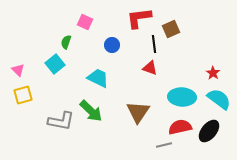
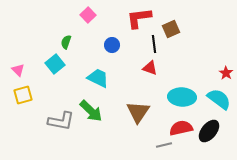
pink square: moved 3 px right, 7 px up; rotated 21 degrees clockwise
red star: moved 13 px right
red semicircle: moved 1 px right, 1 px down
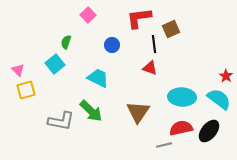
red star: moved 3 px down
yellow square: moved 3 px right, 5 px up
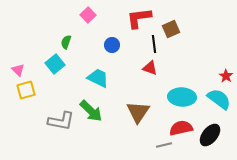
black ellipse: moved 1 px right, 4 px down
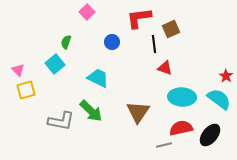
pink square: moved 1 px left, 3 px up
blue circle: moved 3 px up
red triangle: moved 15 px right
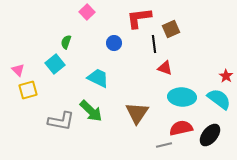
blue circle: moved 2 px right, 1 px down
yellow square: moved 2 px right
brown triangle: moved 1 px left, 1 px down
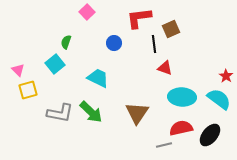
green arrow: moved 1 px down
gray L-shape: moved 1 px left, 8 px up
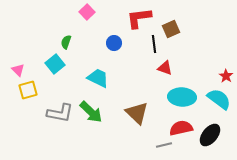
brown triangle: rotated 20 degrees counterclockwise
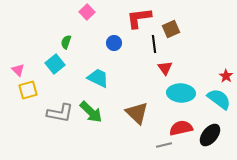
red triangle: rotated 35 degrees clockwise
cyan ellipse: moved 1 px left, 4 px up
